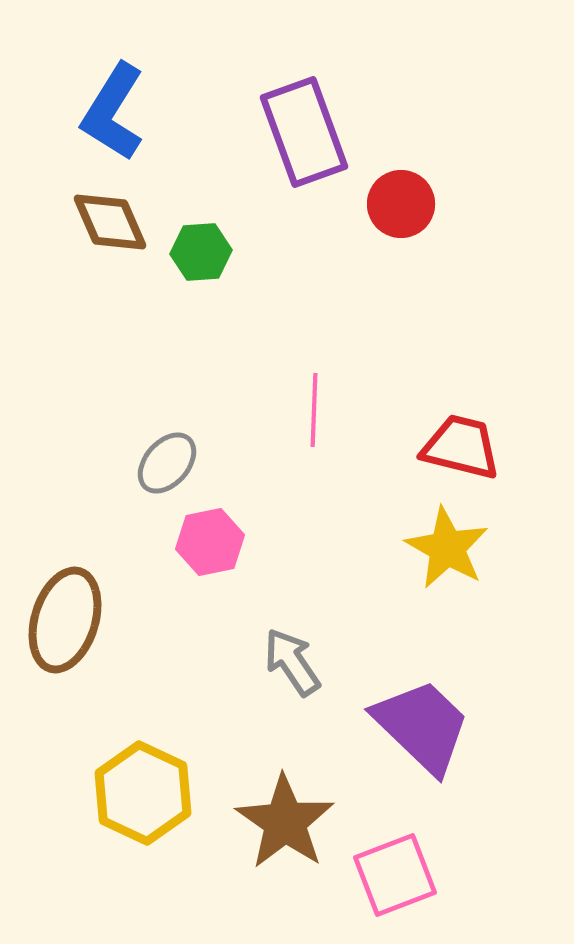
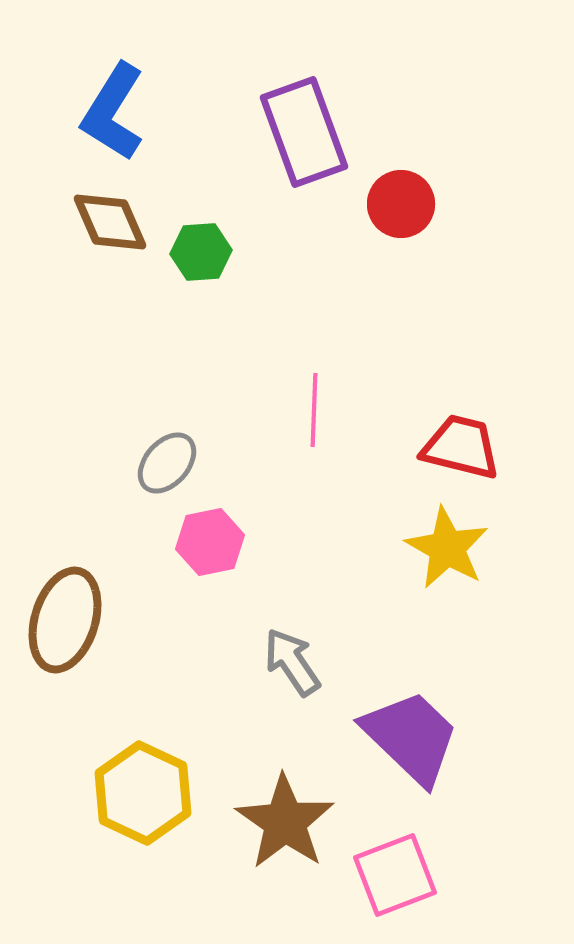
purple trapezoid: moved 11 px left, 11 px down
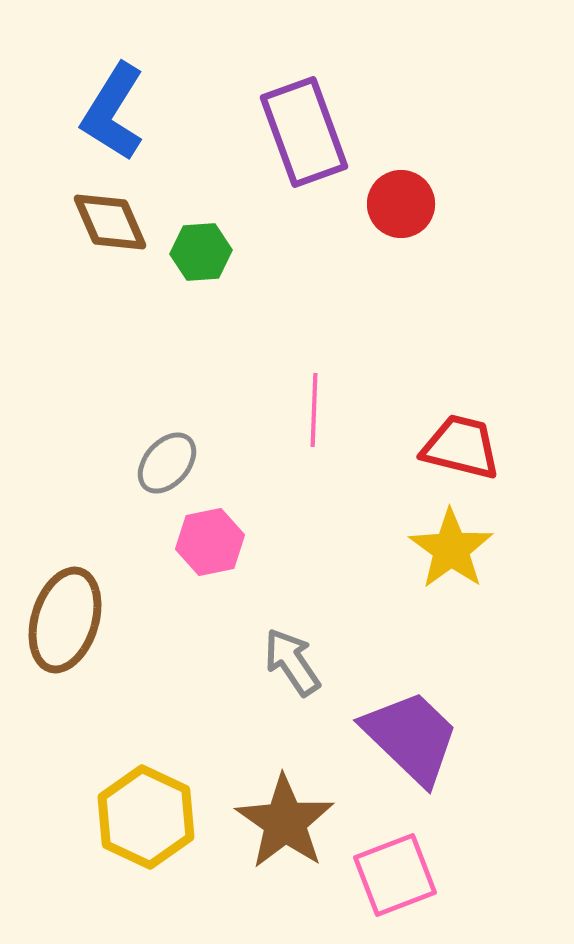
yellow star: moved 4 px right, 1 px down; rotated 6 degrees clockwise
yellow hexagon: moved 3 px right, 24 px down
